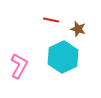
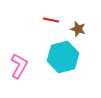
cyan hexagon: rotated 12 degrees clockwise
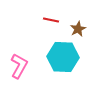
brown star: rotated 28 degrees clockwise
cyan hexagon: rotated 16 degrees clockwise
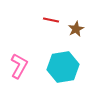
brown star: moved 2 px left
cyan hexagon: moved 10 px down; rotated 12 degrees counterclockwise
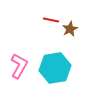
brown star: moved 6 px left
cyan hexagon: moved 8 px left, 1 px down
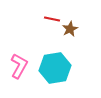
red line: moved 1 px right, 1 px up
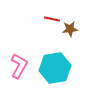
brown star: rotated 21 degrees clockwise
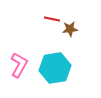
pink L-shape: moved 1 px up
